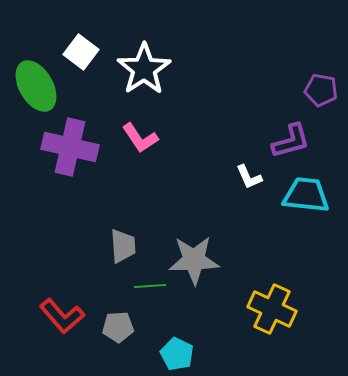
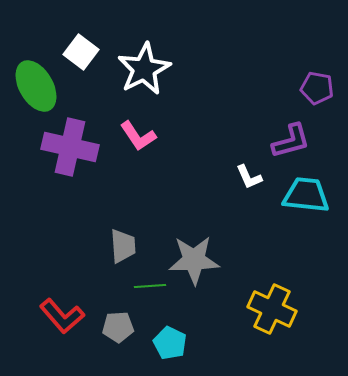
white star: rotated 6 degrees clockwise
purple pentagon: moved 4 px left, 2 px up
pink L-shape: moved 2 px left, 2 px up
cyan pentagon: moved 7 px left, 11 px up
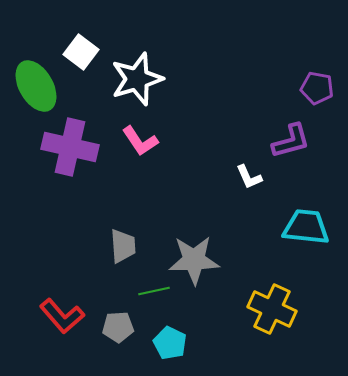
white star: moved 7 px left, 10 px down; rotated 10 degrees clockwise
pink L-shape: moved 2 px right, 5 px down
cyan trapezoid: moved 32 px down
green line: moved 4 px right, 5 px down; rotated 8 degrees counterclockwise
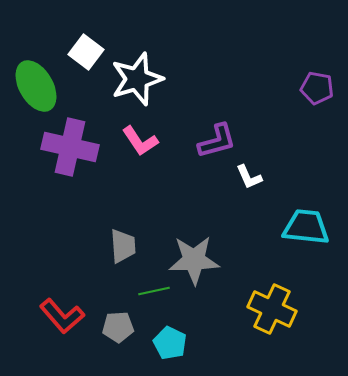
white square: moved 5 px right
purple L-shape: moved 74 px left
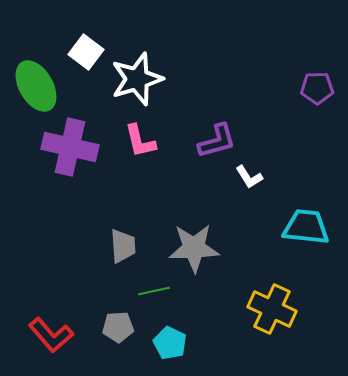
purple pentagon: rotated 12 degrees counterclockwise
pink L-shape: rotated 21 degrees clockwise
white L-shape: rotated 8 degrees counterclockwise
gray star: moved 12 px up
red L-shape: moved 11 px left, 19 px down
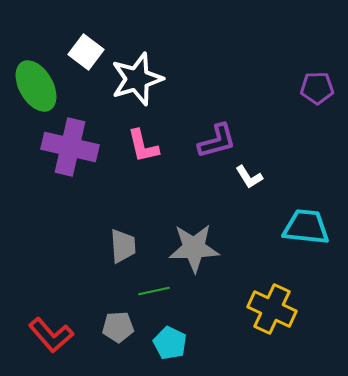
pink L-shape: moved 3 px right, 5 px down
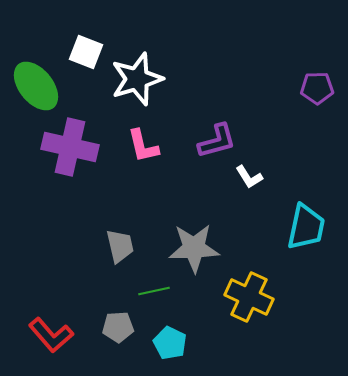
white square: rotated 16 degrees counterclockwise
green ellipse: rotated 9 degrees counterclockwise
cyan trapezoid: rotated 96 degrees clockwise
gray trapezoid: moved 3 px left; rotated 9 degrees counterclockwise
yellow cross: moved 23 px left, 12 px up
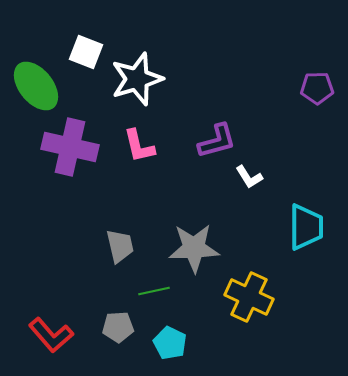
pink L-shape: moved 4 px left
cyan trapezoid: rotated 12 degrees counterclockwise
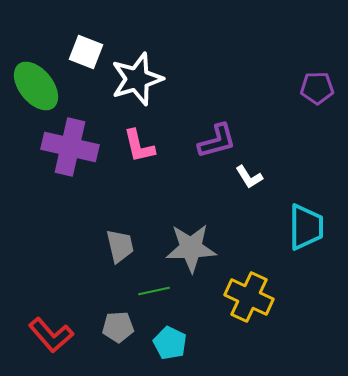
gray star: moved 3 px left
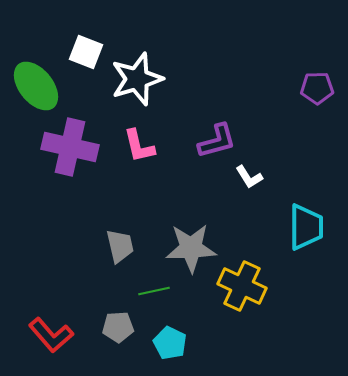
yellow cross: moved 7 px left, 11 px up
